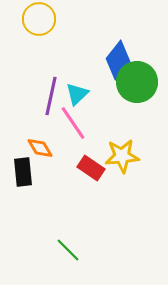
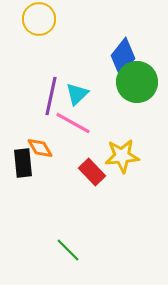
blue diamond: moved 5 px right, 3 px up
pink line: rotated 27 degrees counterclockwise
red rectangle: moved 1 px right, 4 px down; rotated 12 degrees clockwise
black rectangle: moved 9 px up
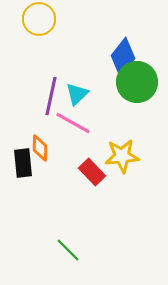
orange diamond: rotated 32 degrees clockwise
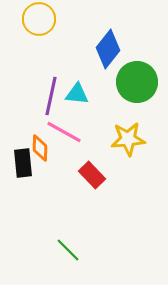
blue diamond: moved 15 px left, 8 px up
cyan triangle: rotated 50 degrees clockwise
pink line: moved 9 px left, 9 px down
yellow star: moved 6 px right, 17 px up
red rectangle: moved 3 px down
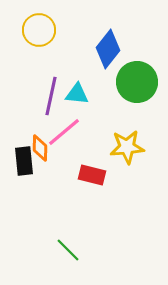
yellow circle: moved 11 px down
pink line: rotated 69 degrees counterclockwise
yellow star: moved 1 px left, 8 px down
black rectangle: moved 1 px right, 2 px up
red rectangle: rotated 32 degrees counterclockwise
